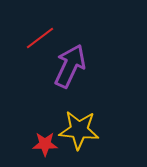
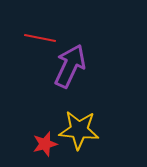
red line: rotated 48 degrees clockwise
red star: rotated 15 degrees counterclockwise
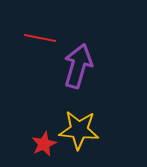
purple arrow: moved 8 px right; rotated 9 degrees counterclockwise
red star: moved 1 px left; rotated 10 degrees counterclockwise
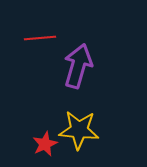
red line: rotated 16 degrees counterclockwise
red star: moved 1 px right
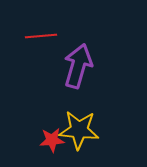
red line: moved 1 px right, 2 px up
red star: moved 7 px right, 4 px up; rotated 20 degrees clockwise
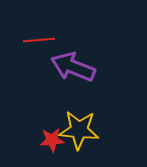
red line: moved 2 px left, 4 px down
purple arrow: moved 5 px left, 1 px down; rotated 84 degrees counterclockwise
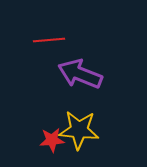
red line: moved 10 px right
purple arrow: moved 7 px right, 7 px down
